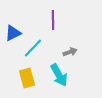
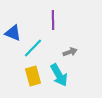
blue triangle: rotated 48 degrees clockwise
yellow rectangle: moved 6 px right, 2 px up
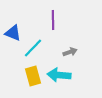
cyan arrow: rotated 125 degrees clockwise
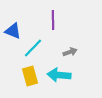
blue triangle: moved 2 px up
yellow rectangle: moved 3 px left
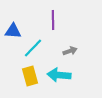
blue triangle: rotated 18 degrees counterclockwise
gray arrow: moved 1 px up
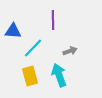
cyan arrow: rotated 65 degrees clockwise
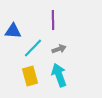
gray arrow: moved 11 px left, 2 px up
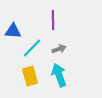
cyan line: moved 1 px left
